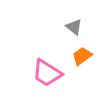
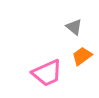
pink trapezoid: rotated 56 degrees counterclockwise
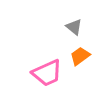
orange trapezoid: moved 2 px left
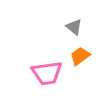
pink trapezoid: rotated 16 degrees clockwise
